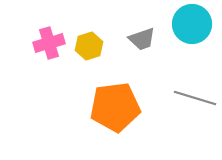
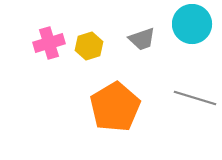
orange pentagon: rotated 24 degrees counterclockwise
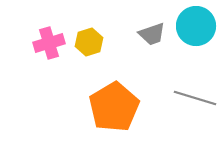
cyan circle: moved 4 px right, 2 px down
gray trapezoid: moved 10 px right, 5 px up
yellow hexagon: moved 4 px up
orange pentagon: moved 1 px left
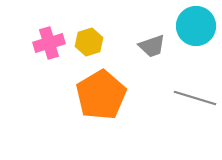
gray trapezoid: moved 12 px down
orange pentagon: moved 13 px left, 12 px up
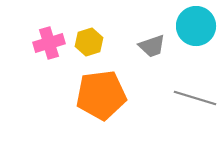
orange pentagon: rotated 24 degrees clockwise
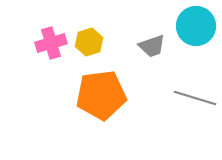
pink cross: moved 2 px right
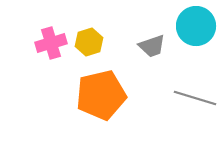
orange pentagon: rotated 6 degrees counterclockwise
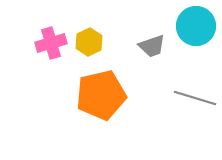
yellow hexagon: rotated 8 degrees counterclockwise
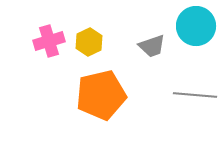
pink cross: moved 2 px left, 2 px up
gray line: moved 3 px up; rotated 12 degrees counterclockwise
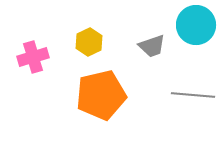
cyan circle: moved 1 px up
pink cross: moved 16 px left, 16 px down
gray line: moved 2 px left
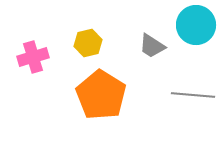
yellow hexagon: moved 1 px left, 1 px down; rotated 12 degrees clockwise
gray trapezoid: rotated 52 degrees clockwise
orange pentagon: rotated 27 degrees counterclockwise
